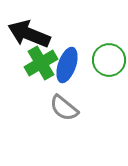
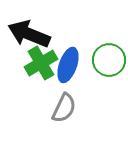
blue ellipse: moved 1 px right
gray semicircle: rotated 104 degrees counterclockwise
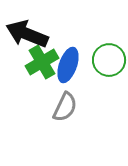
black arrow: moved 2 px left
green cross: moved 1 px right, 1 px up
gray semicircle: moved 1 px right, 1 px up
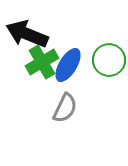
blue ellipse: rotated 12 degrees clockwise
gray semicircle: moved 1 px down
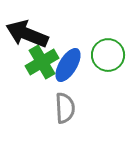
green circle: moved 1 px left, 5 px up
gray semicircle: rotated 28 degrees counterclockwise
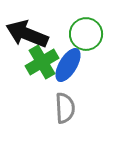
green circle: moved 22 px left, 21 px up
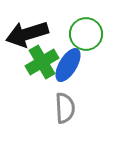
black arrow: rotated 39 degrees counterclockwise
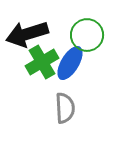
green circle: moved 1 px right, 1 px down
blue ellipse: moved 2 px right, 2 px up
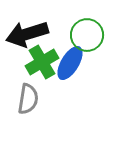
gray semicircle: moved 37 px left, 9 px up; rotated 12 degrees clockwise
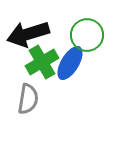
black arrow: moved 1 px right
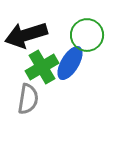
black arrow: moved 2 px left, 1 px down
green cross: moved 5 px down
